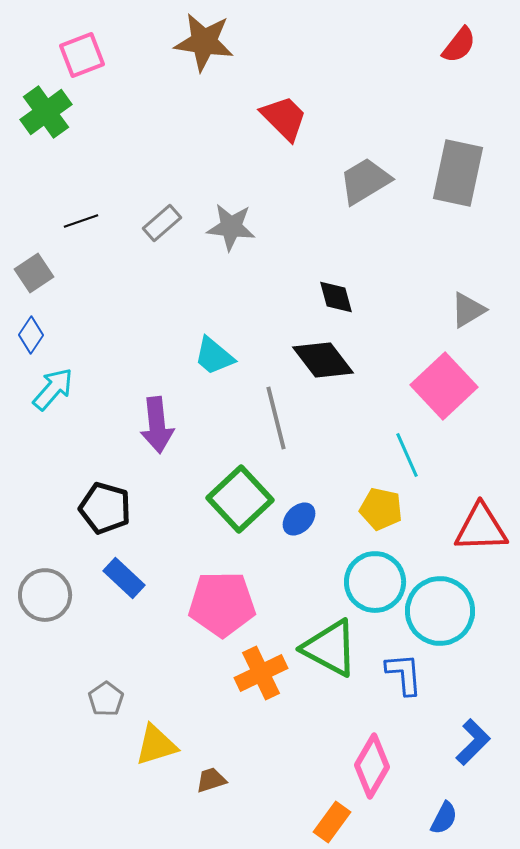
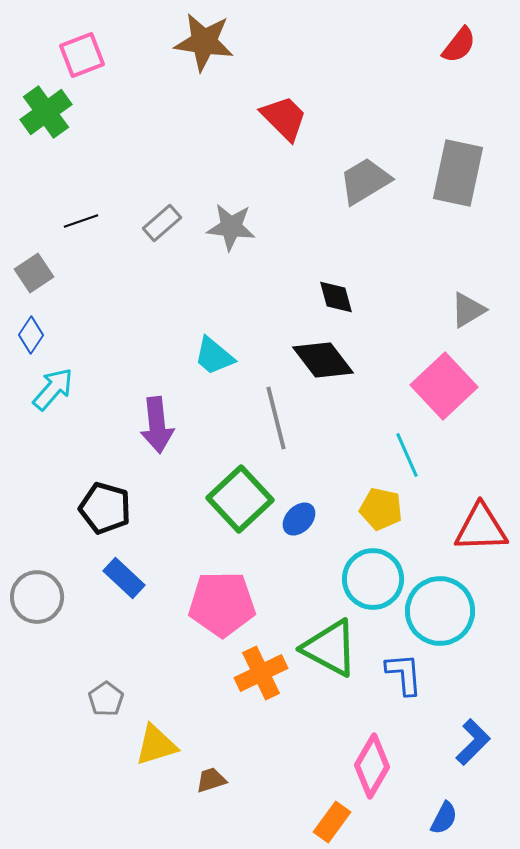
cyan circle at (375, 582): moved 2 px left, 3 px up
gray circle at (45, 595): moved 8 px left, 2 px down
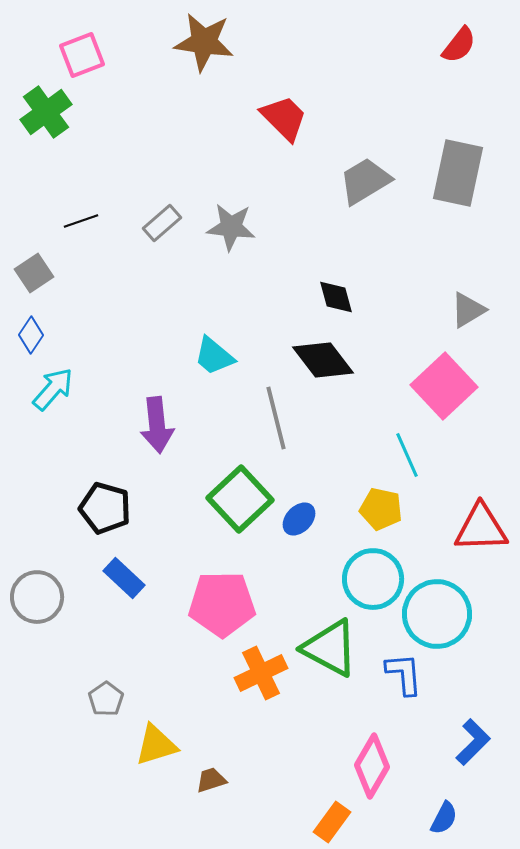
cyan circle at (440, 611): moved 3 px left, 3 px down
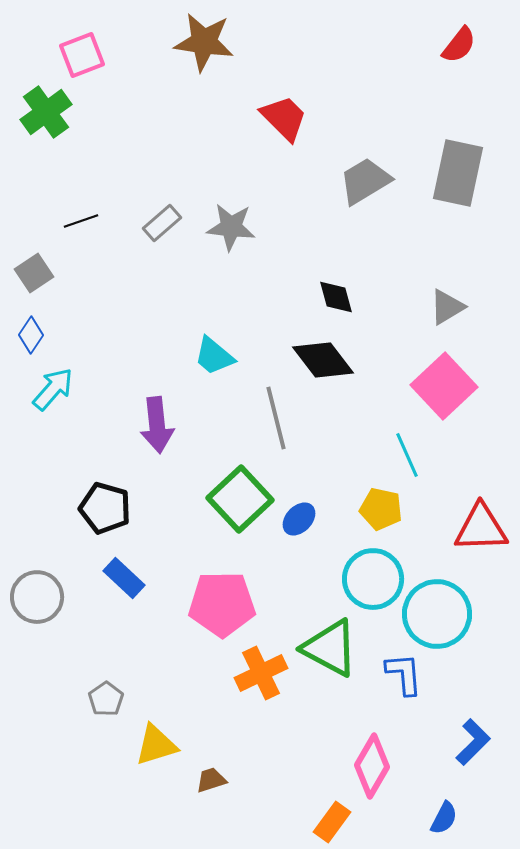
gray triangle at (468, 310): moved 21 px left, 3 px up
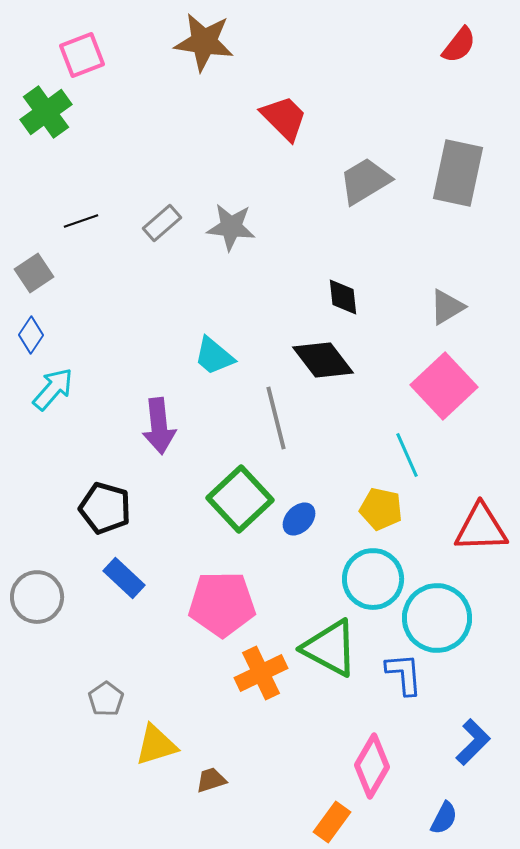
black diamond at (336, 297): moved 7 px right; rotated 9 degrees clockwise
purple arrow at (157, 425): moved 2 px right, 1 px down
cyan circle at (437, 614): moved 4 px down
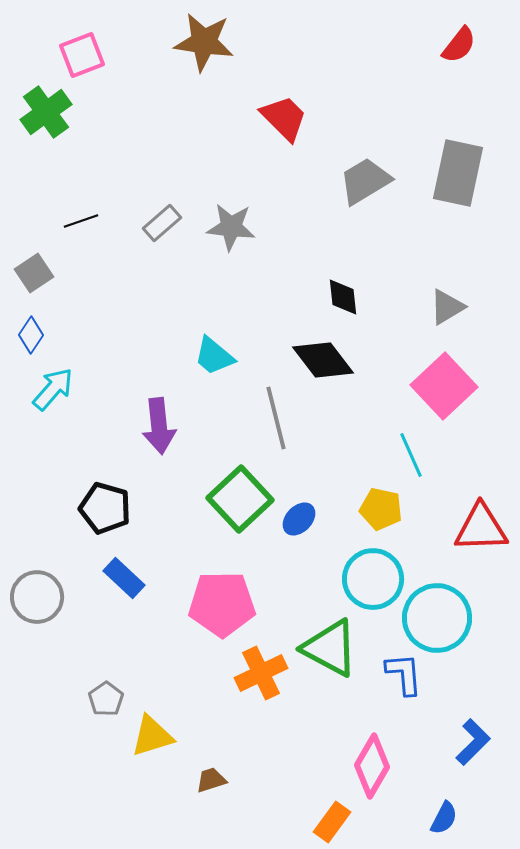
cyan line at (407, 455): moved 4 px right
yellow triangle at (156, 745): moved 4 px left, 9 px up
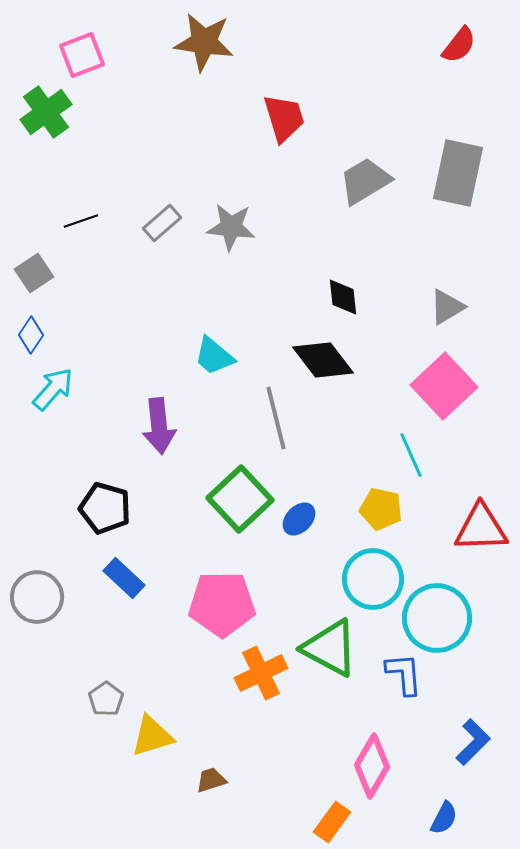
red trapezoid at (284, 118): rotated 28 degrees clockwise
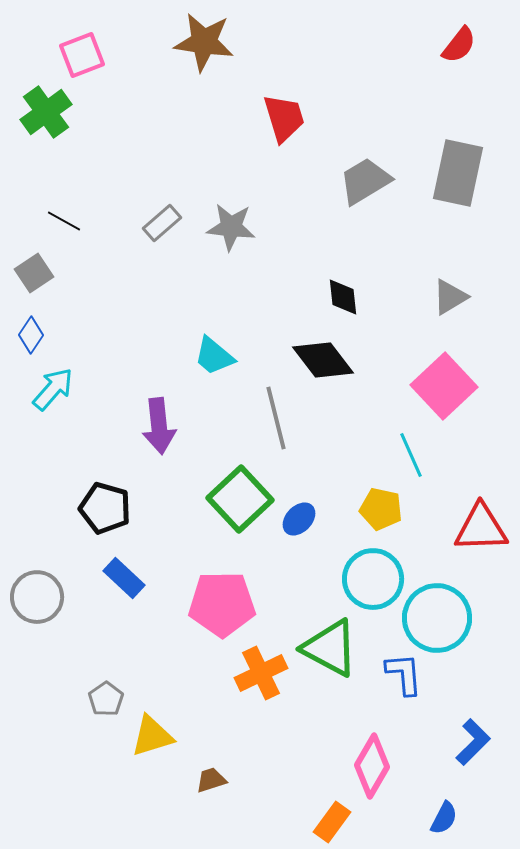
black line at (81, 221): moved 17 px left; rotated 48 degrees clockwise
gray triangle at (447, 307): moved 3 px right, 10 px up
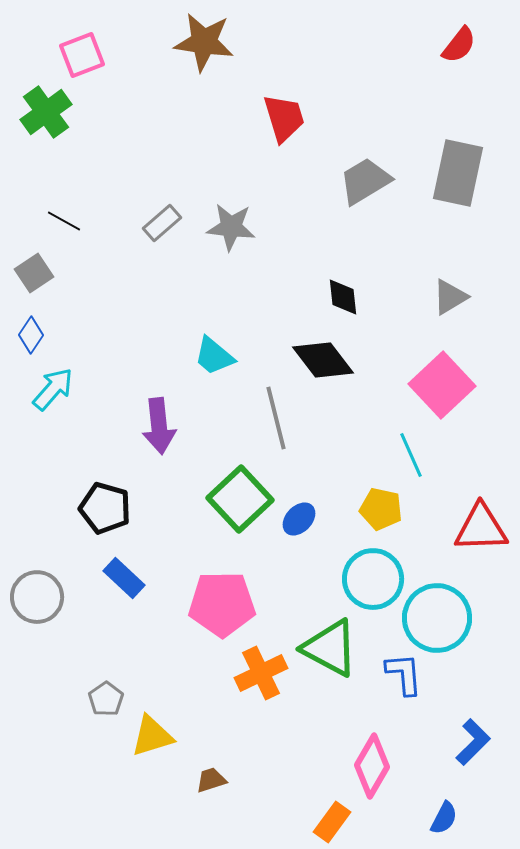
pink square at (444, 386): moved 2 px left, 1 px up
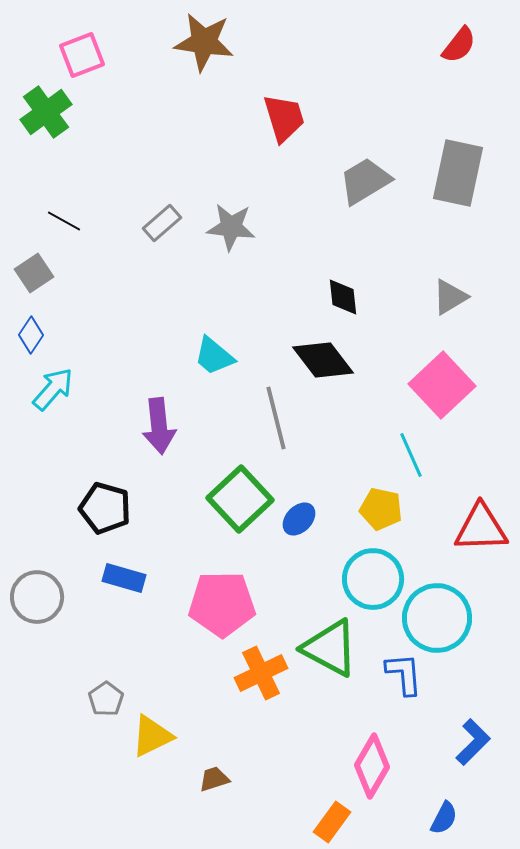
blue rectangle at (124, 578): rotated 27 degrees counterclockwise
yellow triangle at (152, 736): rotated 9 degrees counterclockwise
brown trapezoid at (211, 780): moved 3 px right, 1 px up
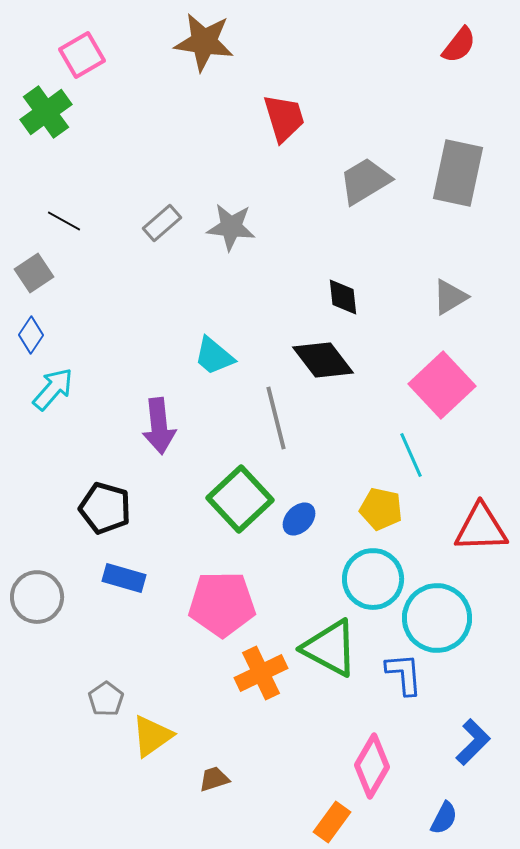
pink square at (82, 55): rotated 9 degrees counterclockwise
yellow triangle at (152, 736): rotated 9 degrees counterclockwise
